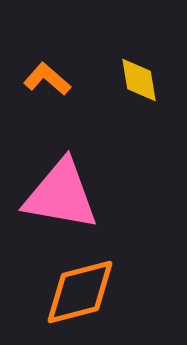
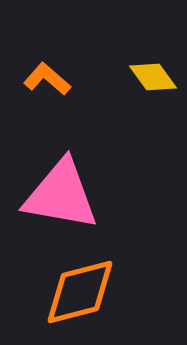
yellow diamond: moved 14 px right, 3 px up; rotated 27 degrees counterclockwise
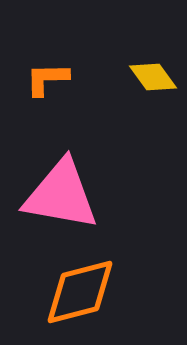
orange L-shape: rotated 42 degrees counterclockwise
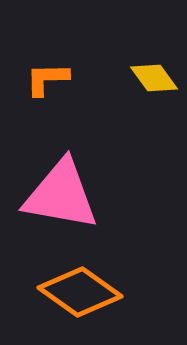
yellow diamond: moved 1 px right, 1 px down
orange diamond: rotated 50 degrees clockwise
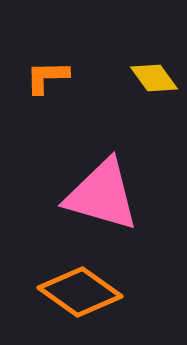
orange L-shape: moved 2 px up
pink triangle: moved 41 px right; rotated 6 degrees clockwise
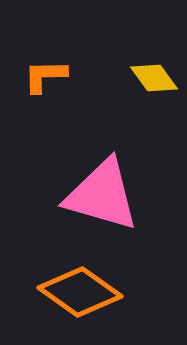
orange L-shape: moved 2 px left, 1 px up
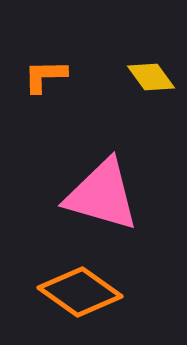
yellow diamond: moved 3 px left, 1 px up
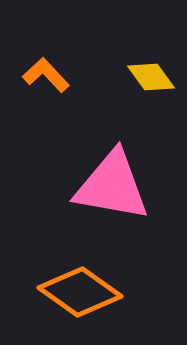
orange L-shape: moved 1 px right, 1 px up; rotated 48 degrees clockwise
pink triangle: moved 10 px right, 9 px up; rotated 6 degrees counterclockwise
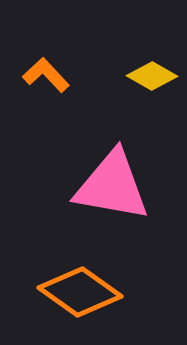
yellow diamond: moved 1 px right, 1 px up; rotated 24 degrees counterclockwise
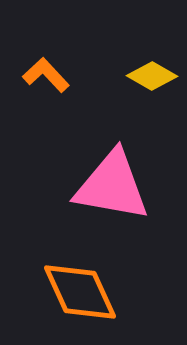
orange diamond: rotated 30 degrees clockwise
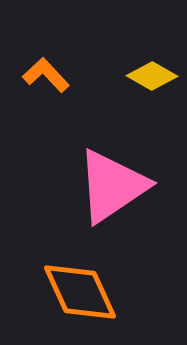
pink triangle: rotated 44 degrees counterclockwise
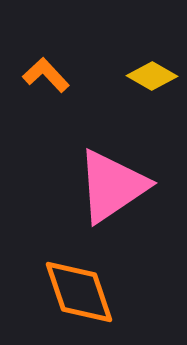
orange diamond: moved 1 px left; rotated 6 degrees clockwise
